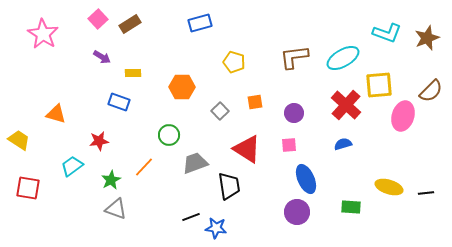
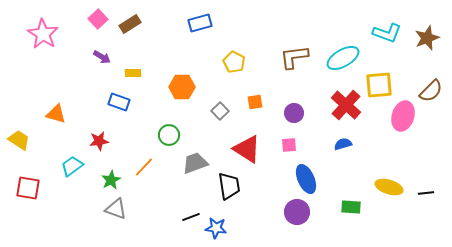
yellow pentagon at (234, 62): rotated 10 degrees clockwise
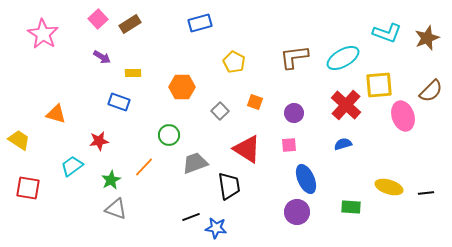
orange square at (255, 102): rotated 28 degrees clockwise
pink ellipse at (403, 116): rotated 36 degrees counterclockwise
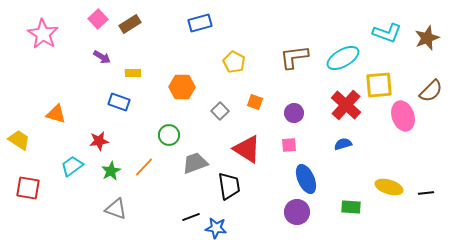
green star at (111, 180): moved 9 px up
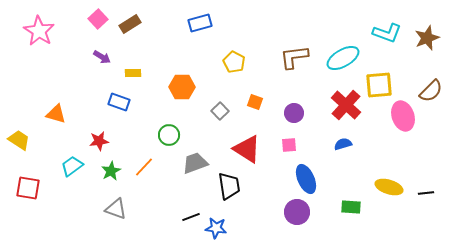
pink star at (43, 34): moved 4 px left, 3 px up
